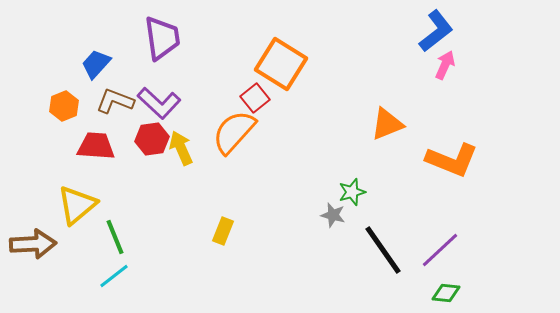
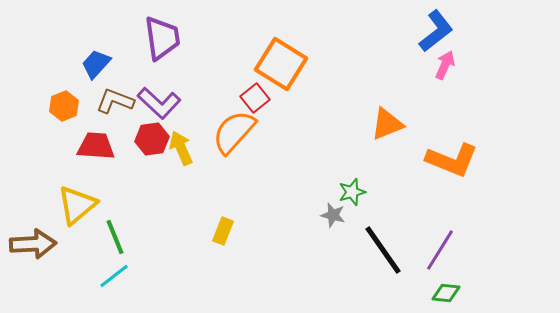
purple line: rotated 15 degrees counterclockwise
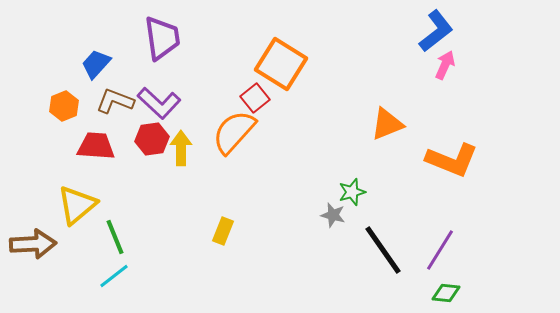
yellow arrow: rotated 24 degrees clockwise
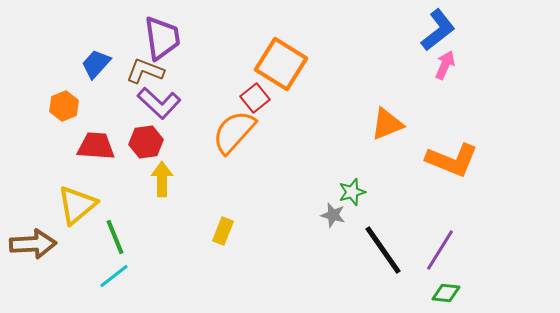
blue L-shape: moved 2 px right, 1 px up
brown L-shape: moved 30 px right, 30 px up
red hexagon: moved 6 px left, 3 px down
yellow arrow: moved 19 px left, 31 px down
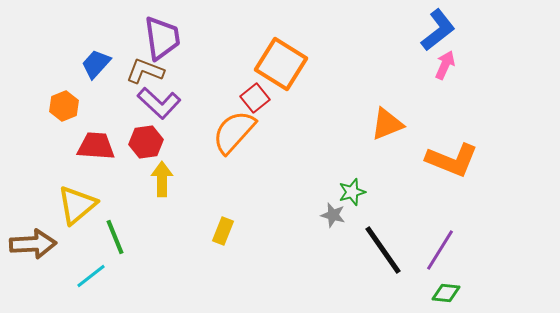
cyan line: moved 23 px left
